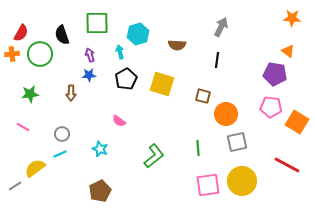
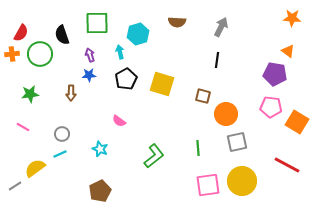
brown semicircle: moved 23 px up
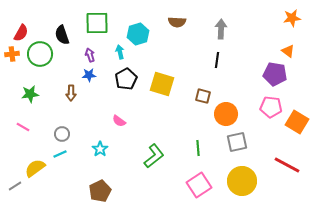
orange star: rotated 12 degrees counterclockwise
gray arrow: moved 2 px down; rotated 24 degrees counterclockwise
cyan star: rotated 14 degrees clockwise
pink square: moved 9 px left; rotated 25 degrees counterclockwise
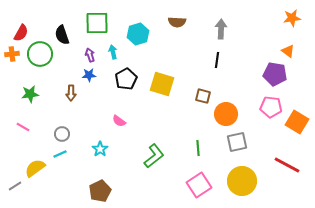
cyan arrow: moved 7 px left
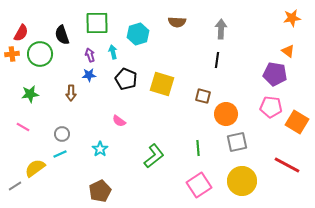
black pentagon: rotated 20 degrees counterclockwise
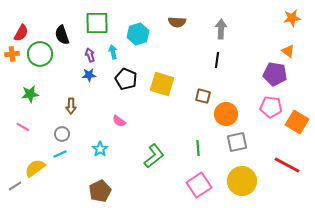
brown arrow: moved 13 px down
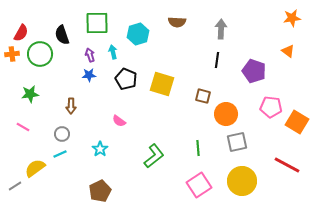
purple pentagon: moved 21 px left, 3 px up; rotated 10 degrees clockwise
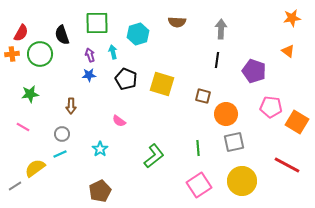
gray square: moved 3 px left
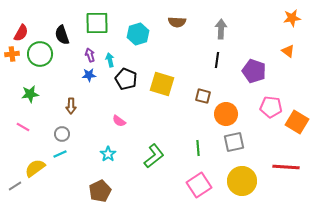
cyan arrow: moved 3 px left, 8 px down
cyan star: moved 8 px right, 5 px down
red line: moved 1 px left, 2 px down; rotated 24 degrees counterclockwise
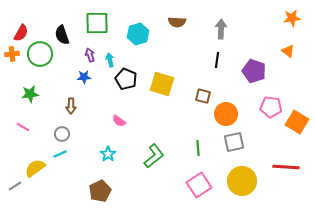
blue star: moved 5 px left, 2 px down
